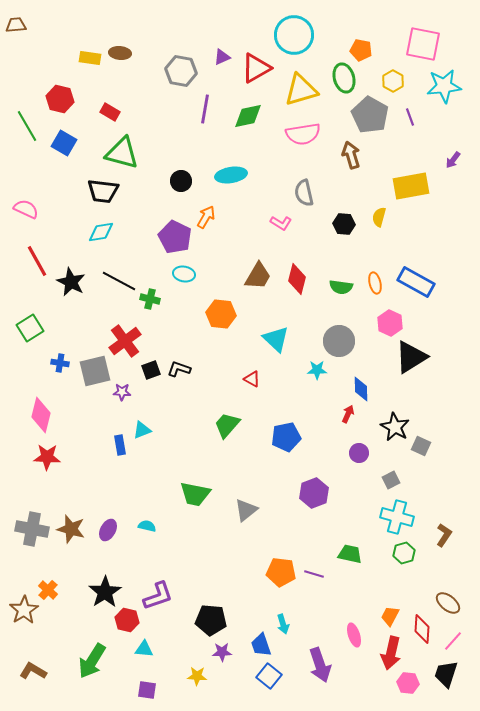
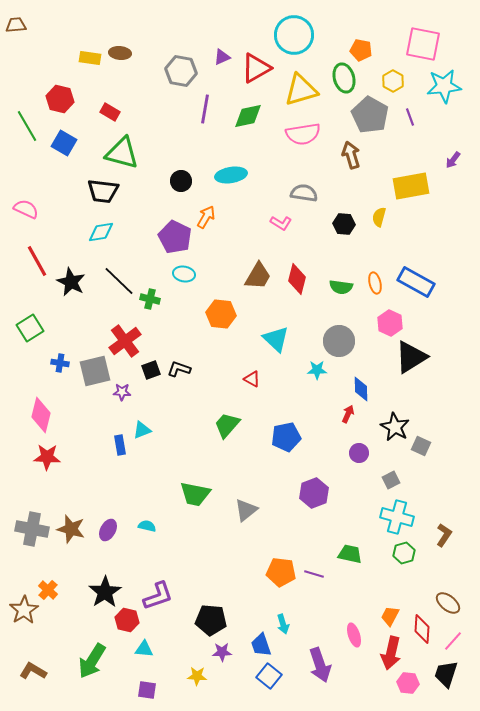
gray semicircle at (304, 193): rotated 112 degrees clockwise
black line at (119, 281): rotated 16 degrees clockwise
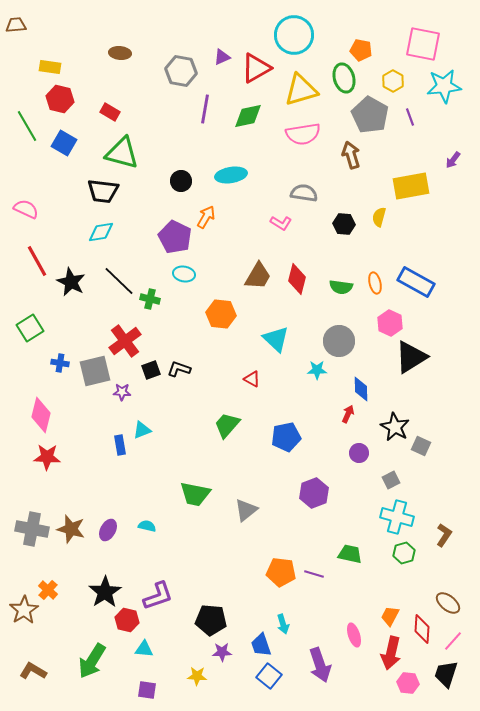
yellow rectangle at (90, 58): moved 40 px left, 9 px down
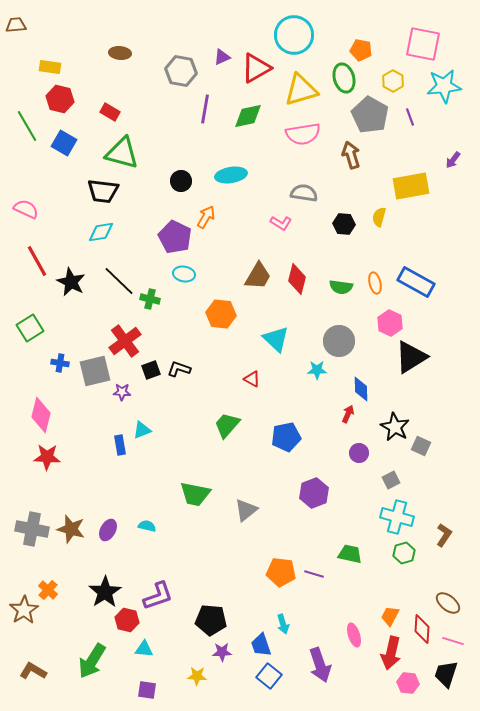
pink line at (453, 641): rotated 65 degrees clockwise
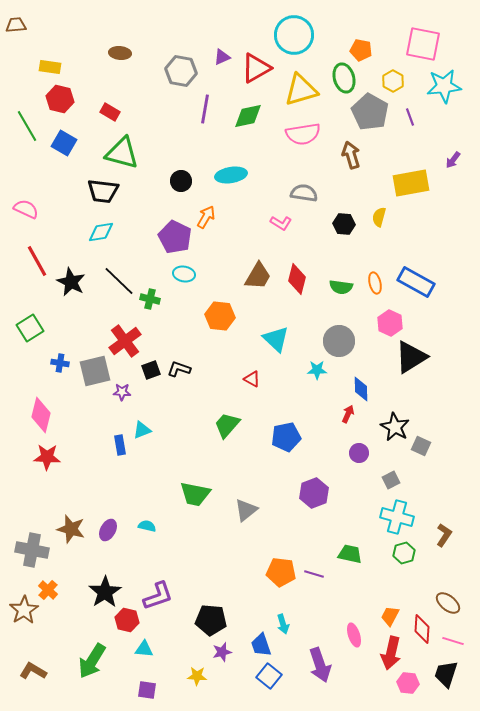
gray pentagon at (370, 115): moved 3 px up
yellow rectangle at (411, 186): moved 3 px up
orange hexagon at (221, 314): moved 1 px left, 2 px down
gray cross at (32, 529): moved 21 px down
purple star at (222, 652): rotated 12 degrees counterclockwise
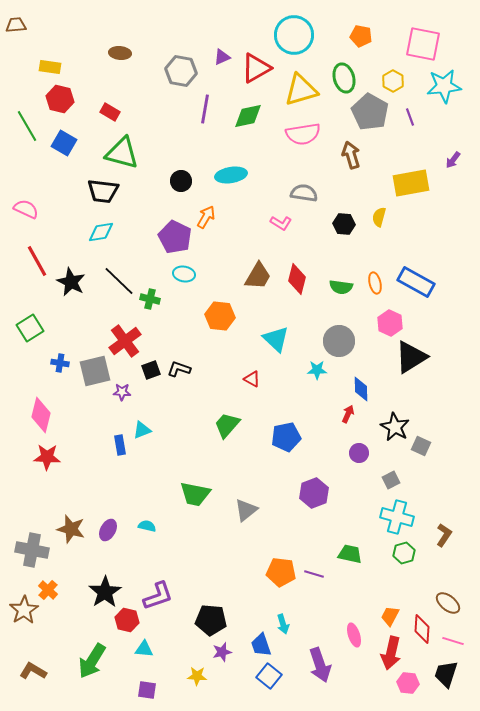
orange pentagon at (361, 50): moved 14 px up
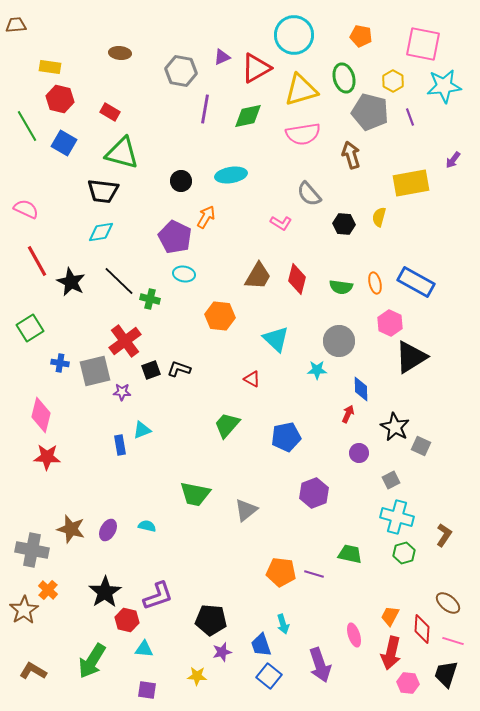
gray pentagon at (370, 112): rotated 15 degrees counterclockwise
gray semicircle at (304, 193): moved 5 px right, 1 px down; rotated 140 degrees counterclockwise
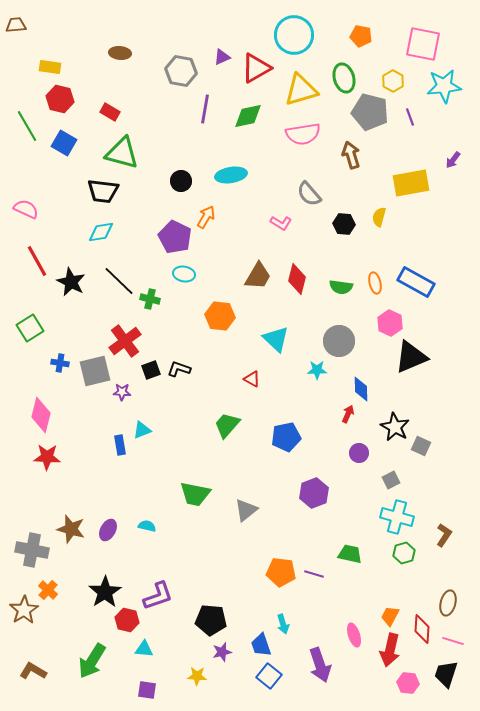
black triangle at (411, 357): rotated 9 degrees clockwise
brown ellipse at (448, 603): rotated 65 degrees clockwise
red arrow at (391, 653): moved 1 px left, 3 px up
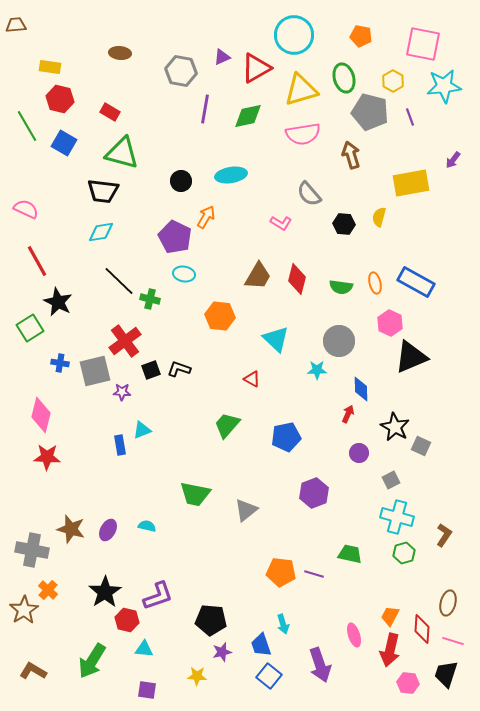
black star at (71, 282): moved 13 px left, 20 px down
